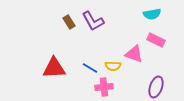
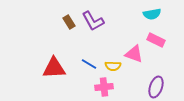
blue line: moved 1 px left, 4 px up
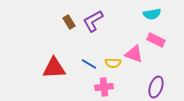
purple L-shape: rotated 90 degrees clockwise
yellow semicircle: moved 3 px up
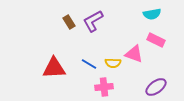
purple ellipse: rotated 35 degrees clockwise
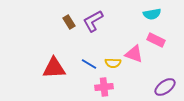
purple ellipse: moved 9 px right
